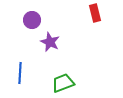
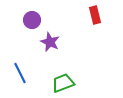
red rectangle: moved 2 px down
blue line: rotated 30 degrees counterclockwise
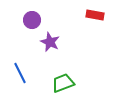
red rectangle: rotated 66 degrees counterclockwise
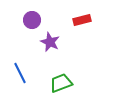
red rectangle: moved 13 px left, 5 px down; rotated 24 degrees counterclockwise
green trapezoid: moved 2 px left
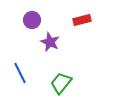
green trapezoid: rotated 30 degrees counterclockwise
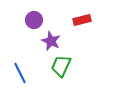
purple circle: moved 2 px right
purple star: moved 1 px right, 1 px up
green trapezoid: moved 17 px up; rotated 15 degrees counterclockwise
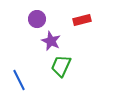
purple circle: moved 3 px right, 1 px up
blue line: moved 1 px left, 7 px down
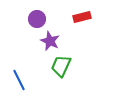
red rectangle: moved 3 px up
purple star: moved 1 px left
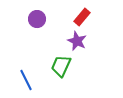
red rectangle: rotated 36 degrees counterclockwise
purple star: moved 27 px right
blue line: moved 7 px right
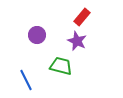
purple circle: moved 16 px down
green trapezoid: rotated 80 degrees clockwise
